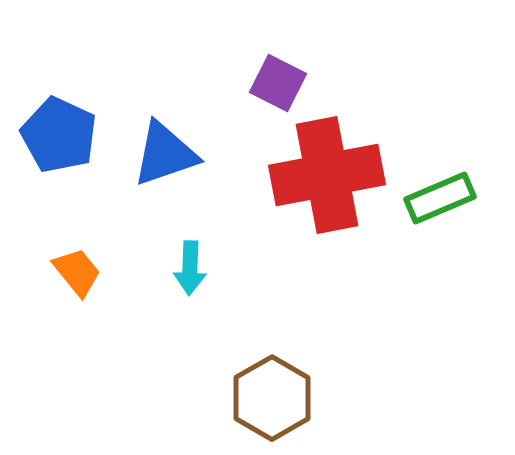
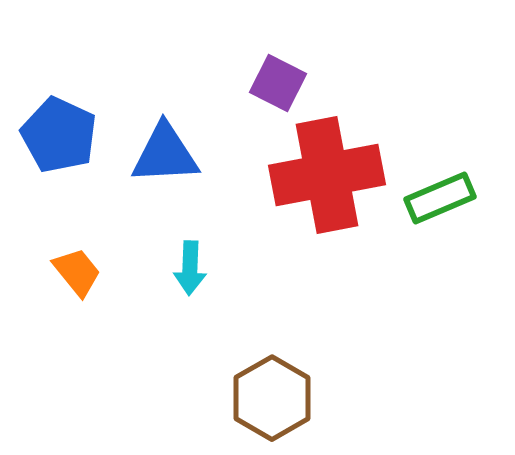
blue triangle: rotated 16 degrees clockwise
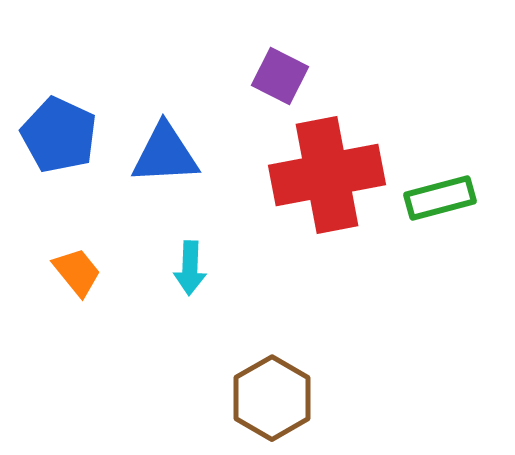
purple square: moved 2 px right, 7 px up
green rectangle: rotated 8 degrees clockwise
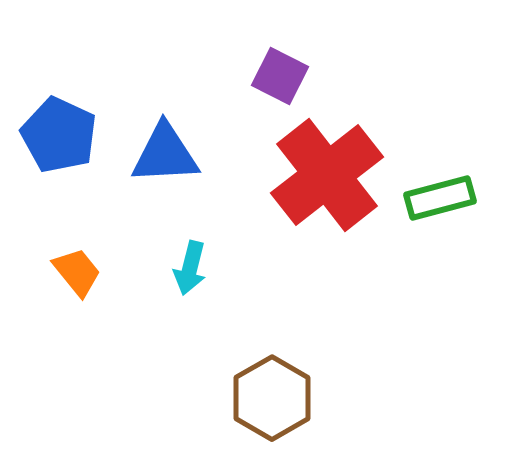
red cross: rotated 27 degrees counterclockwise
cyan arrow: rotated 12 degrees clockwise
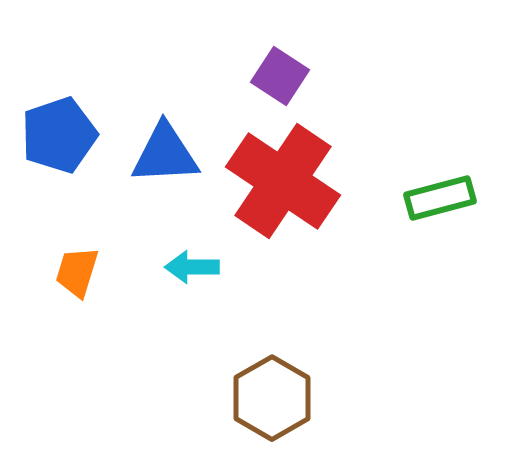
purple square: rotated 6 degrees clockwise
blue pentagon: rotated 28 degrees clockwise
red cross: moved 44 px left, 6 px down; rotated 18 degrees counterclockwise
cyan arrow: moved 2 px right, 1 px up; rotated 76 degrees clockwise
orange trapezoid: rotated 124 degrees counterclockwise
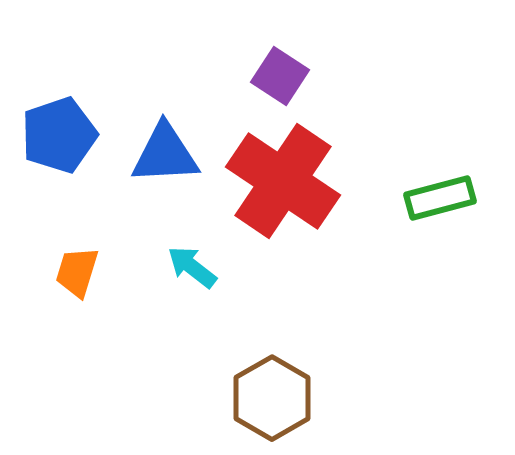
cyan arrow: rotated 38 degrees clockwise
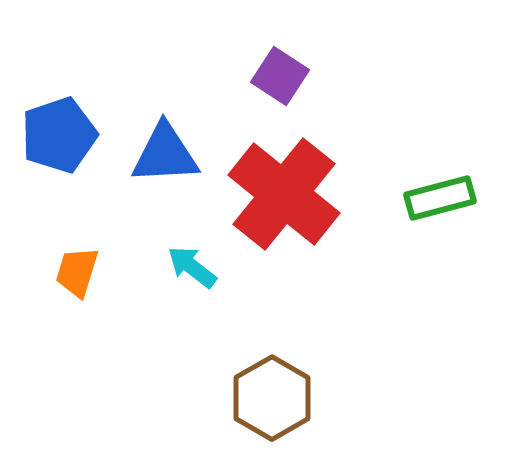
red cross: moved 1 px right, 13 px down; rotated 5 degrees clockwise
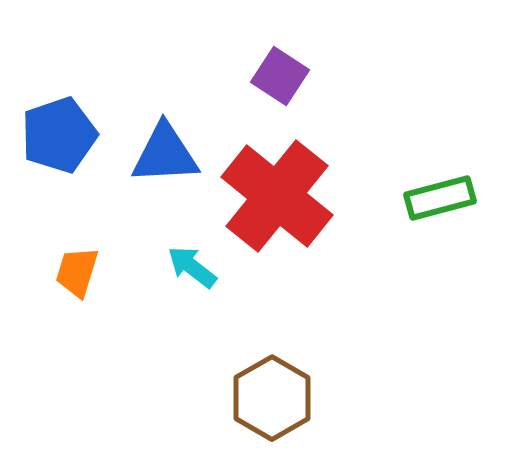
red cross: moved 7 px left, 2 px down
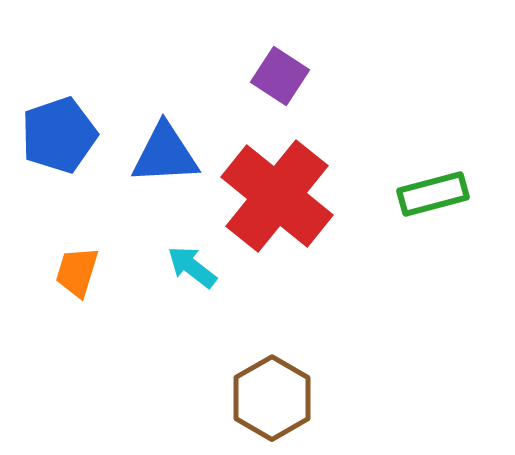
green rectangle: moved 7 px left, 4 px up
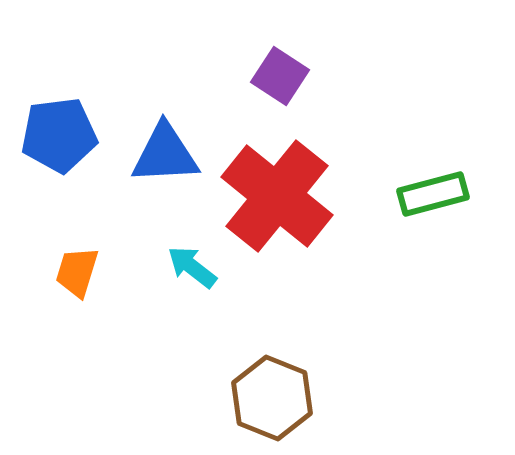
blue pentagon: rotated 12 degrees clockwise
brown hexagon: rotated 8 degrees counterclockwise
